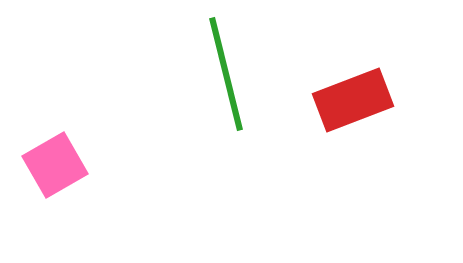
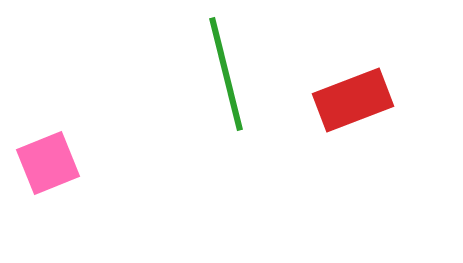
pink square: moved 7 px left, 2 px up; rotated 8 degrees clockwise
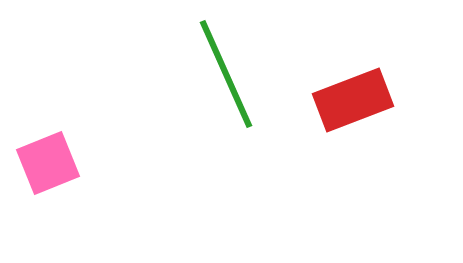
green line: rotated 10 degrees counterclockwise
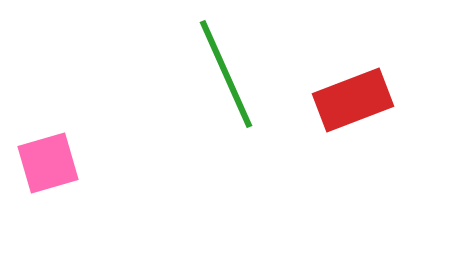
pink square: rotated 6 degrees clockwise
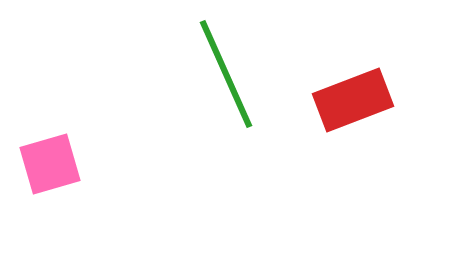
pink square: moved 2 px right, 1 px down
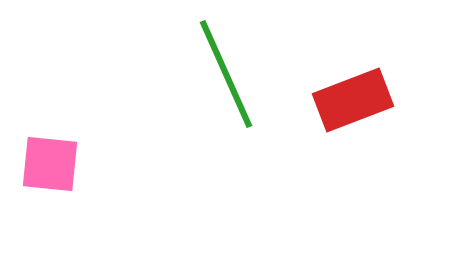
pink square: rotated 22 degrees clockwise
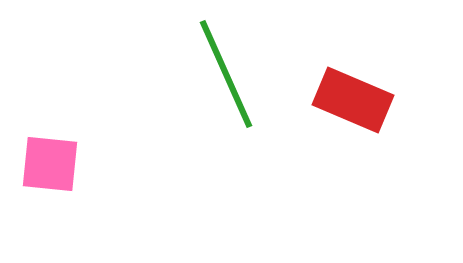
red rectangle: rotated 44 degrees clockwise
